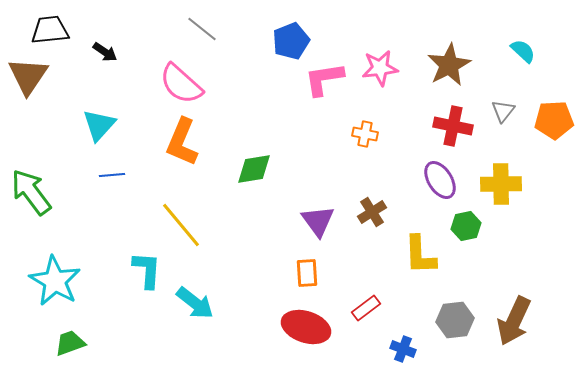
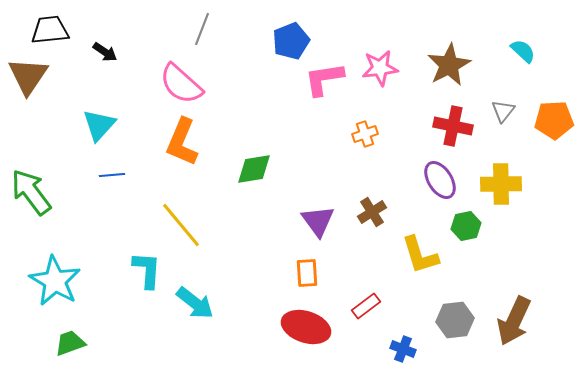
gray line: rotated 72 degrees clockwise
orange cross: rotated 30 degrees counterclockwise
yellow L-shape: rotated 15 degrees counterclockwise
red rectangle: moved 2 px up
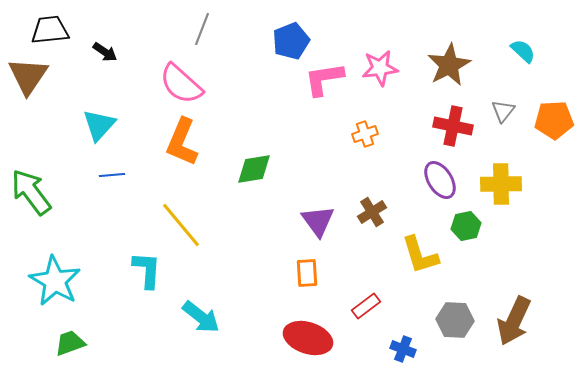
cyan arrow: moved 6 px right, 14 px down
gray hexagon: rotated 9 degrees clockwise
red ellipse: moved 2 px right, 11 px down
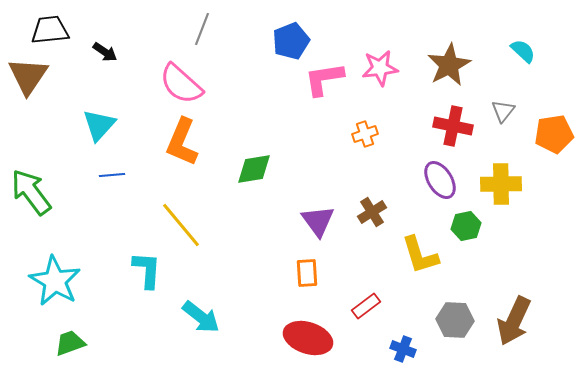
orange pentagon: moved 14 px down; rotated 6 degrees counterclockwise
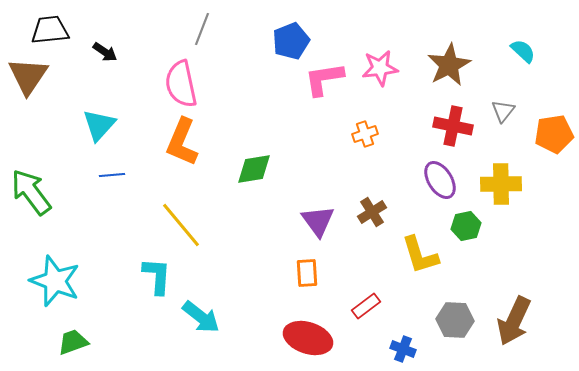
pink semicircle: rotated 36 degrees clockwise
cyan L-shape: moved 10 px right, 6 px down
cyan star: rotated 9 degrees counterclockwise
green trapezoid: moved 3 px right, 1 px up
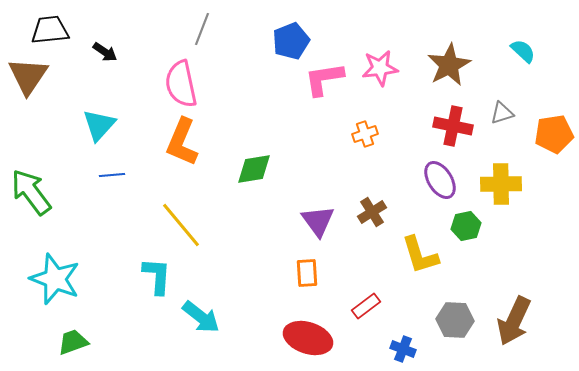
gray triangle: moved 1 px left, 2 px down; rotated 35 degrees clockwise
cyan star: moved 2 px up
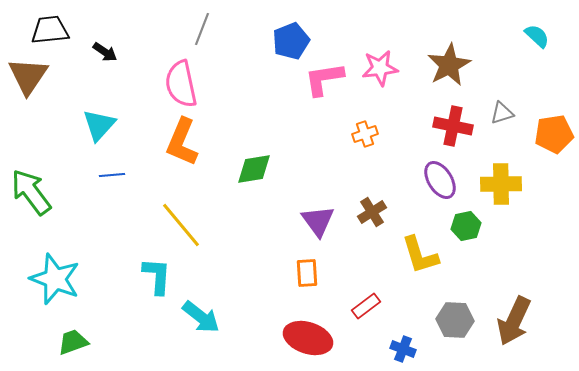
cyan semicircle: moved 14 px right, 15 px up
